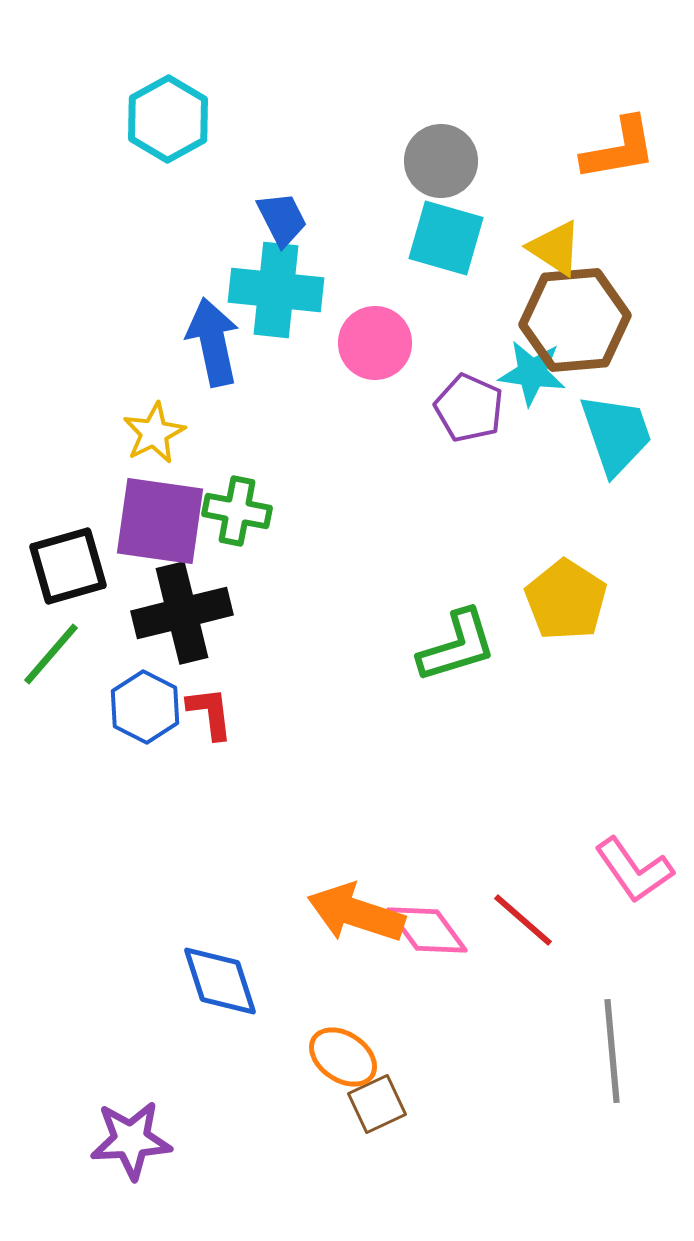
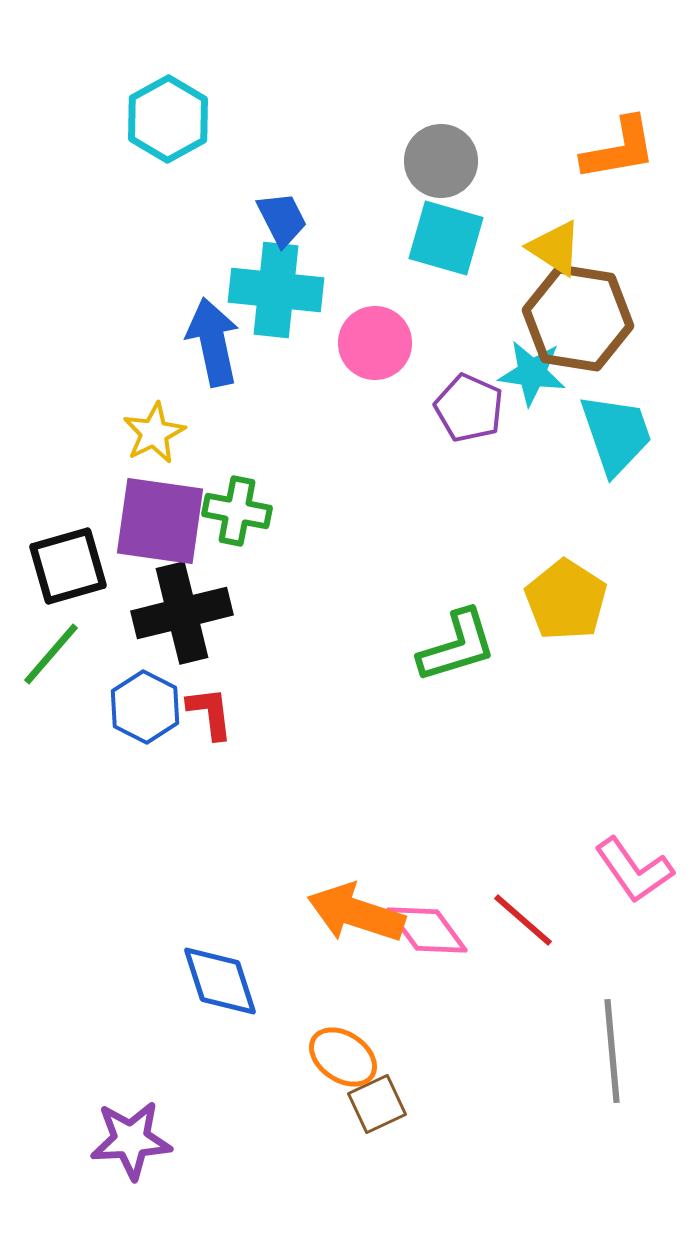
brown hexagon: moved 3 px right, 2 px up; rotated 14 degrees clockwise
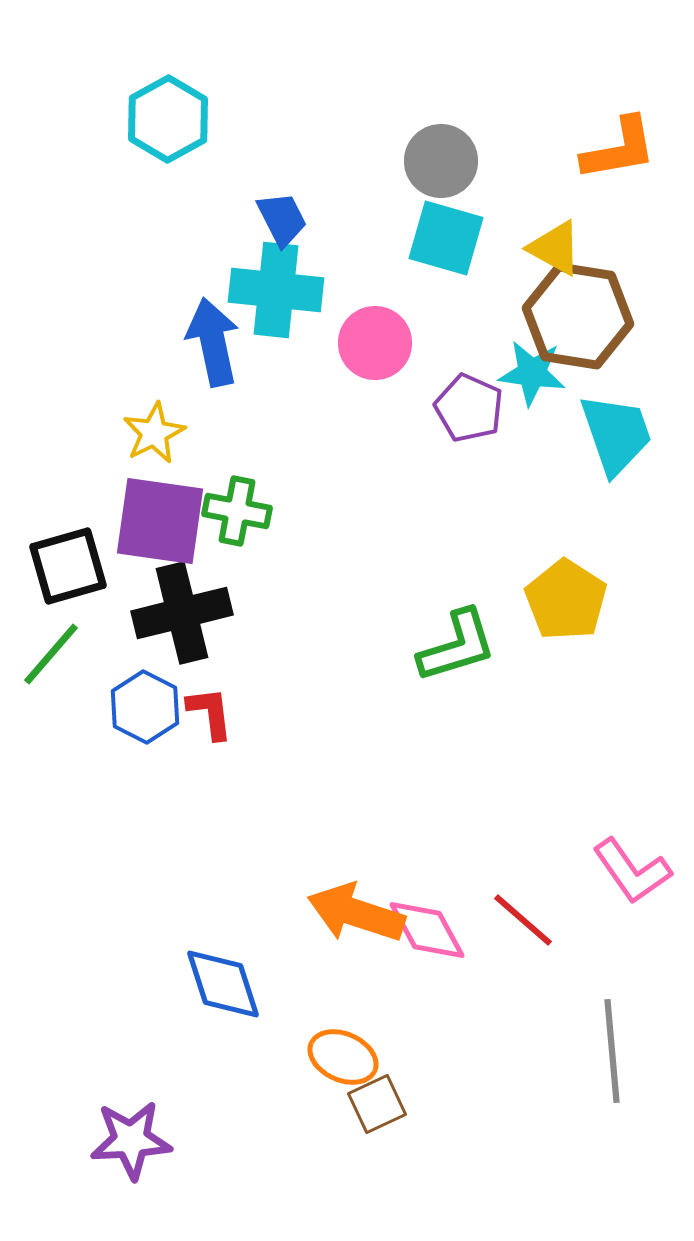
yellow triangle: rotated 4 degrees counterclockwise
brown hexagon: moved 2 px up
pink L-shape: moved 2 px left, 1 px down
pink diamond: rotated 8 degrees clockwise
blue diamond: moved 3 px right, 3 px down
orange ellipse: rotated 10 degrees counterclockwise
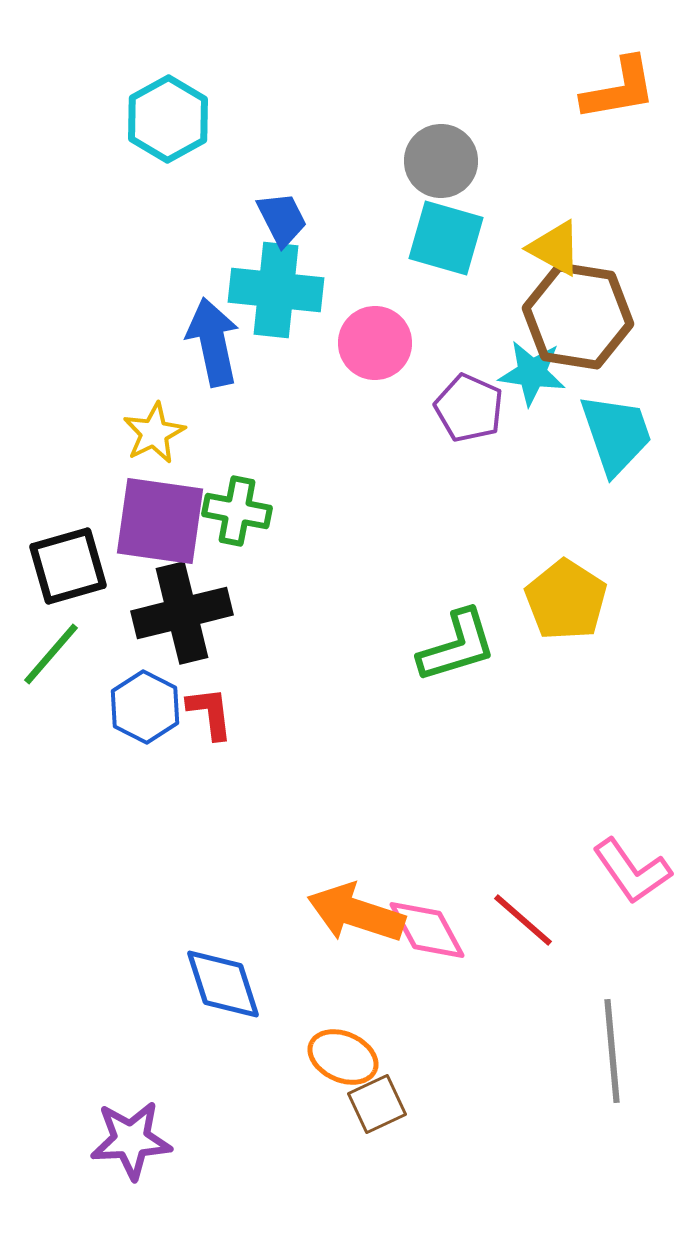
orange L-shape: moved 60 px up
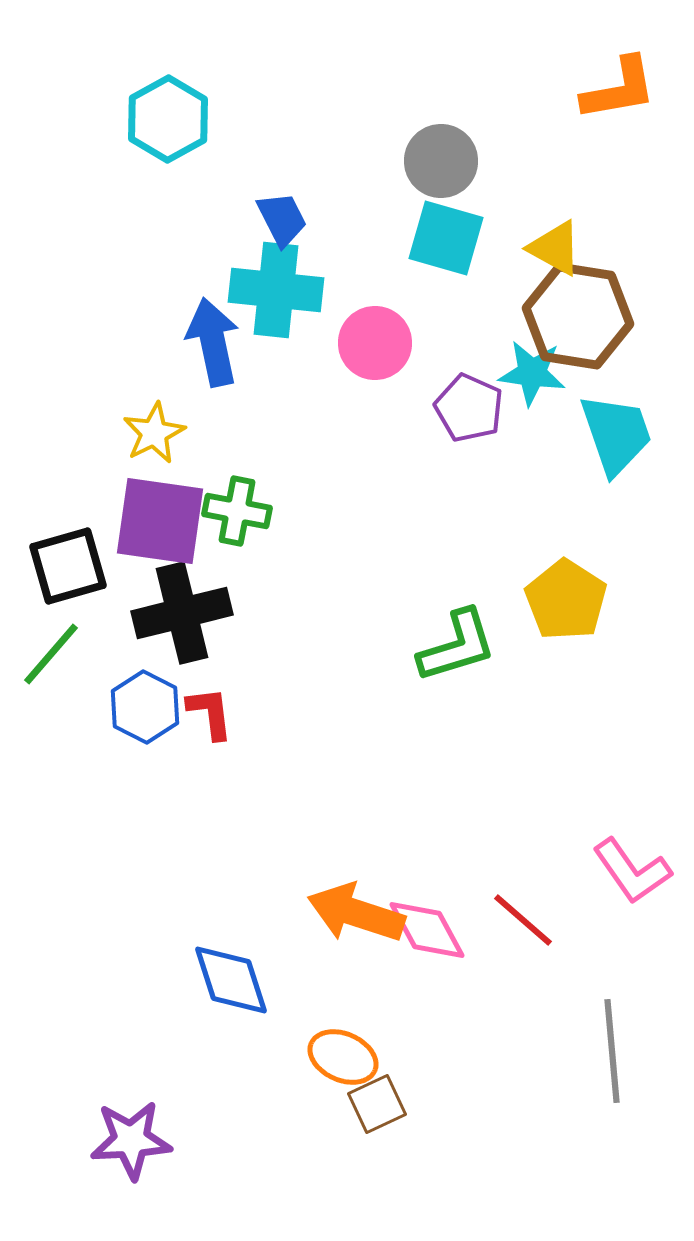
blue diamond: moved 8 px right, 4 px up
